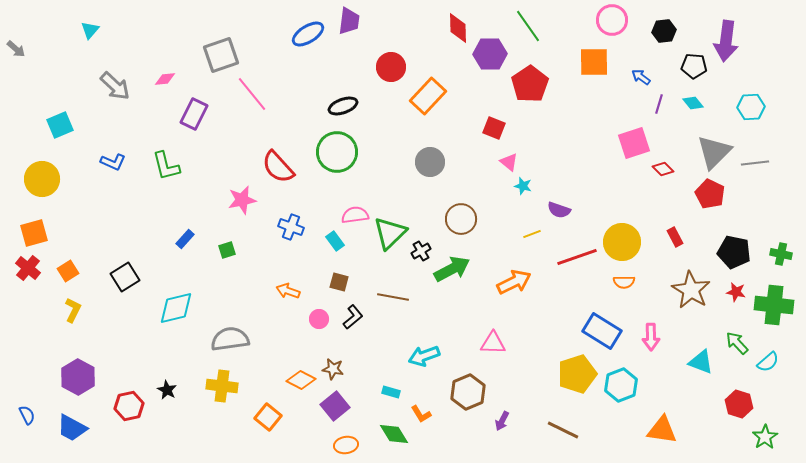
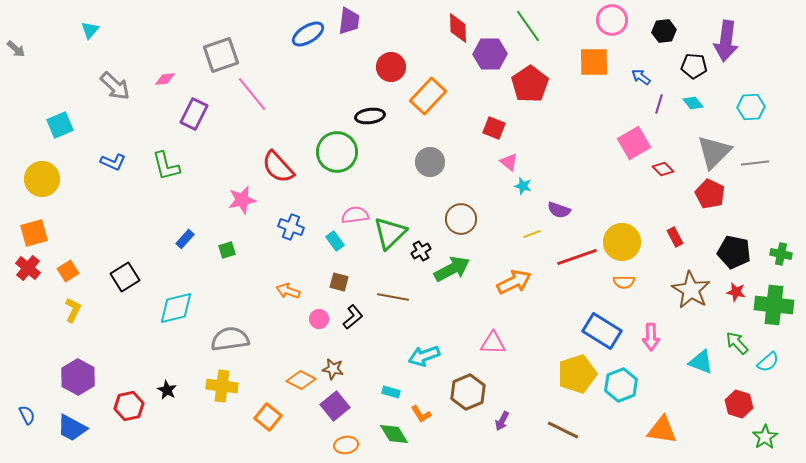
black ellipse at (343, 106): moved 27 px right, 10 px down; rotated 12 degrees clockwise
pink square at (634, 143): rotated 12 degrees counterclockwise
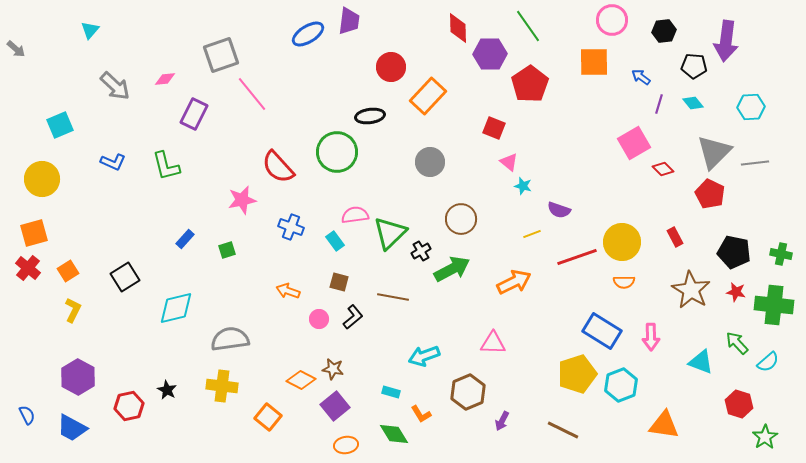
orange triangle at (662, 430): moved 2 px right, 5 px up
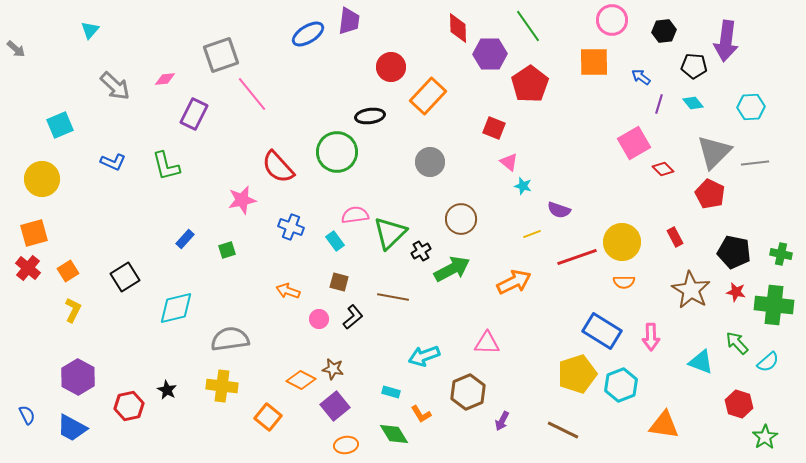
pink triangle at (493, 343): moved 6 px left
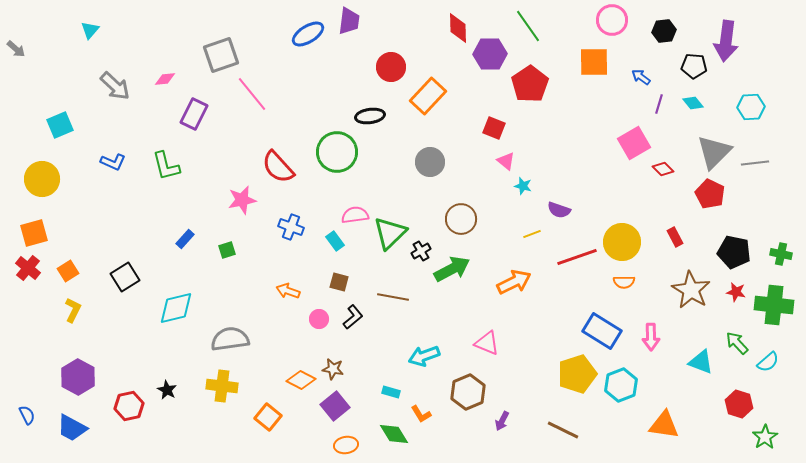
pink triangle at (509, 162): moved 3 px left, 1 px up
pink triangle at (487, 343): rotated 20 degrees clockwise
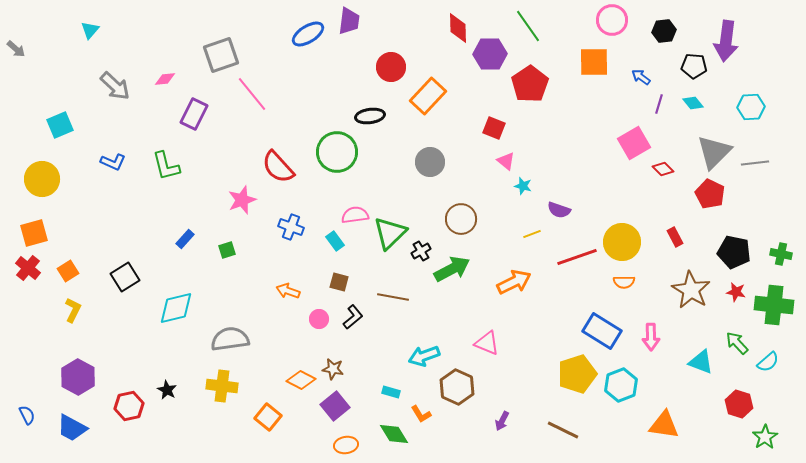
pink star at (242, 200): rotated 8 degrees counterclockwise
brown hexagon at (468, 392): moved 11 px left, 5 px up; rotated 12 degrees counterclockwise
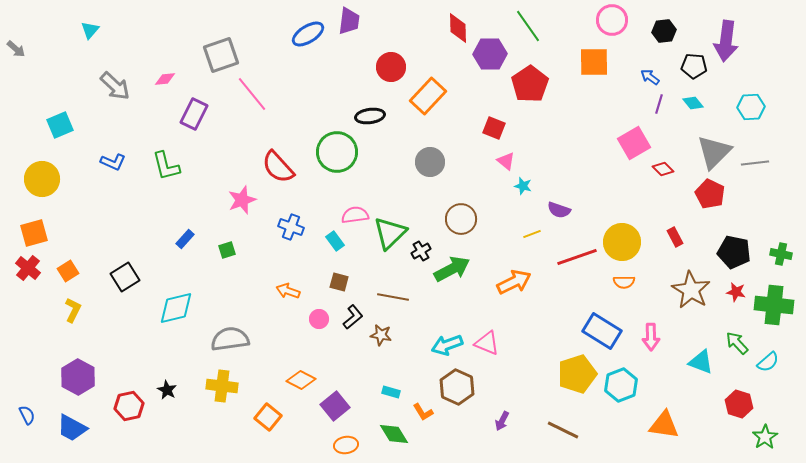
blue arrow at (641, 77): moved 9 px right
cyan arrow at (424, 356): moved 23 px right, 11 px up
brown star at (333, 369): moved 48 px right, 34 px up
orange L-shape at (421, 414): moved 2 px right, 2 px up
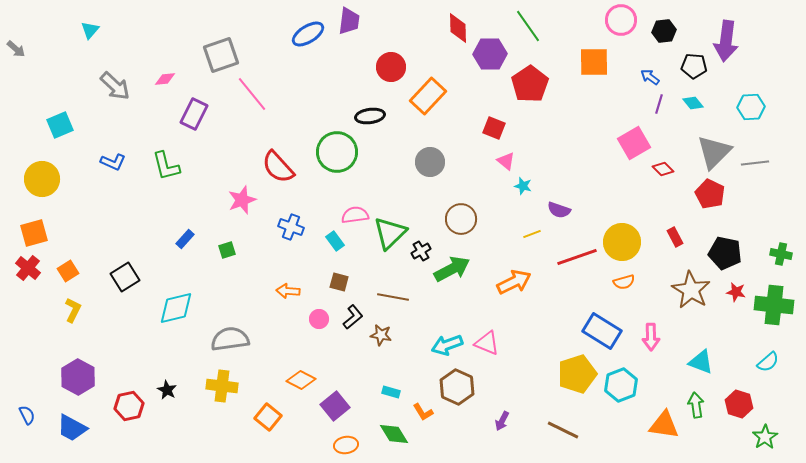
pink circle at (612, 20): moved 9 px right
black pentagon at (734, 252): moved 9 px left, 1 px down
orange semicircle at (624, 282): rotated 15 degrees counterclockwise
orange arrow at (288, 291): rotated 15 degrees counterclockwise
green arrow at (737, 343): moved 41 px left, 62 px down; rotated 35 degrees clockwise
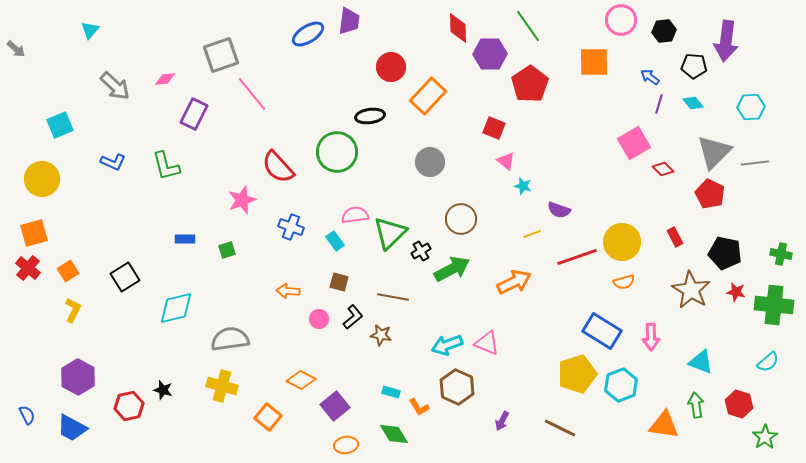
blue rectangle at (185, 239): rotated 48 degrees clockwise
yellow cross at (222, 386): rotated 8 degrees clockwise
black star at (167, 390): moved 4 px left; rotated 12 degrees counterclockwise
orange L-shape at (423, 412): moved 4 px left, 5 px up
brown line at (563, 430): moved 3 px left, 2 px up
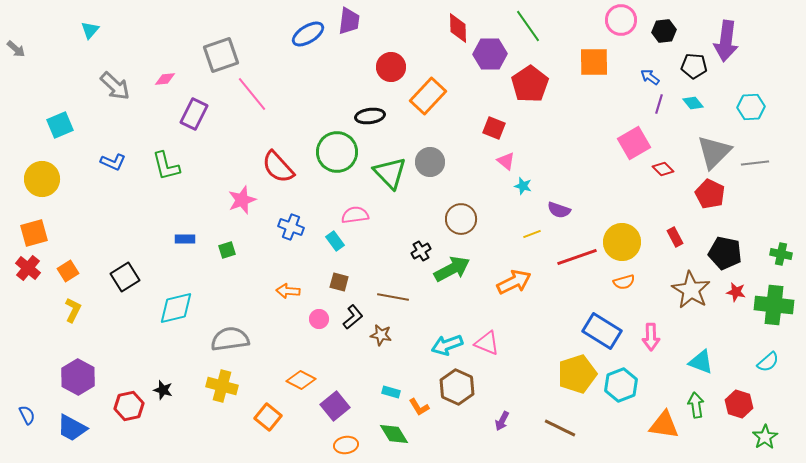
green triangle at (390, 233): moved 60 px up; rotated 30 degrees counterclockwise
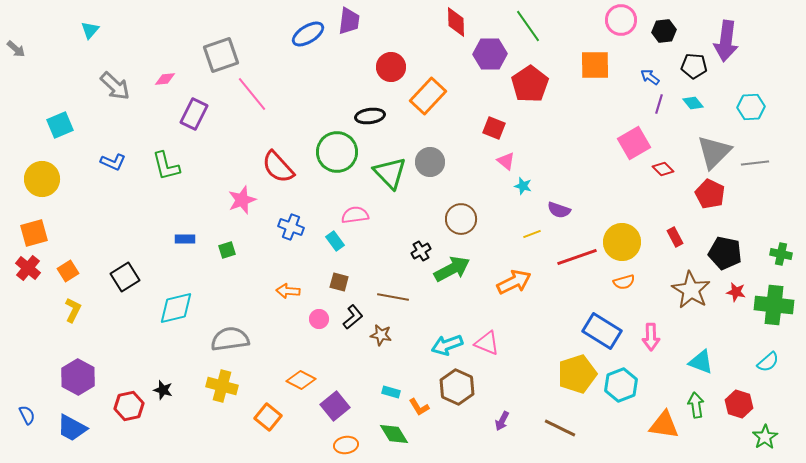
red diamond at (458, 28): moved 2 px left, 6 px up
orange square at (594, 62): moved 1 px right, 3 px down
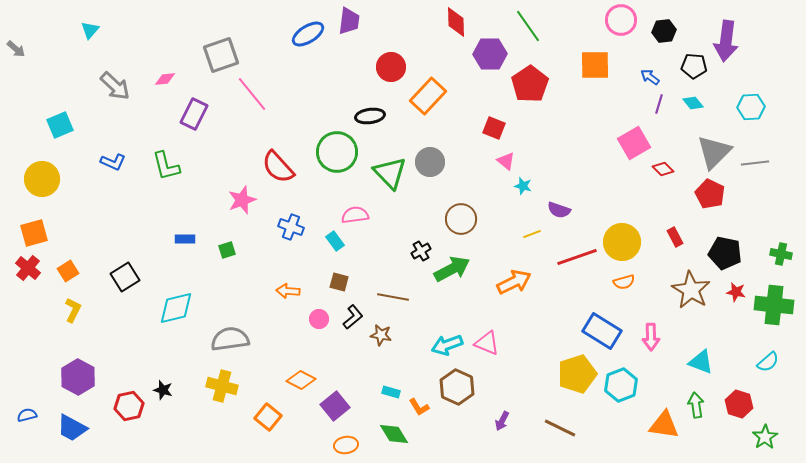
blue semicircle at (27, 415): rotated 78 degrees counterclockwise
